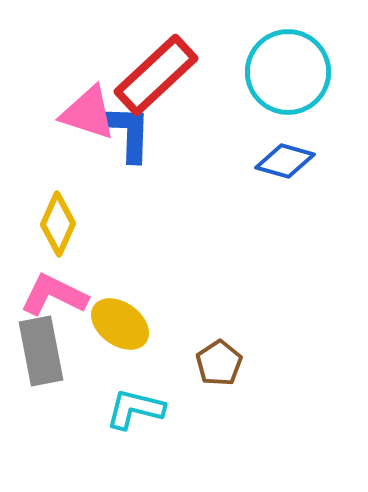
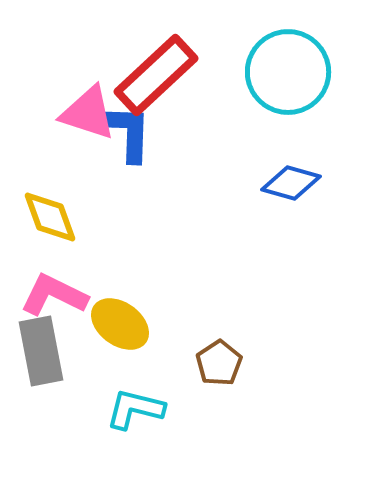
blue diamond: moved 6 px right, 22 px down
yellow diamond: moved 8 px left, 7 px up; rotated 44 degrees counterclockwise
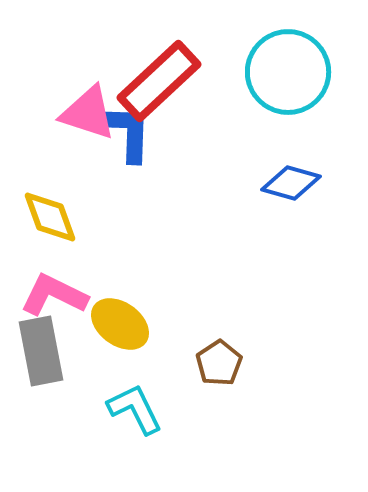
red rectangle: moved 3 px right, 6 px down
cyan L-shape: rotated 50 degrees clockwise
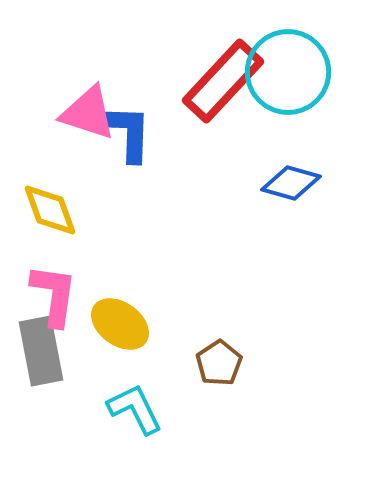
red rectangle: moved 64 px right; rotated 4 degrees counterclockwise
yellow diamond: moved 7 px up
pink L-shape: rotated 72 degrees clockwise
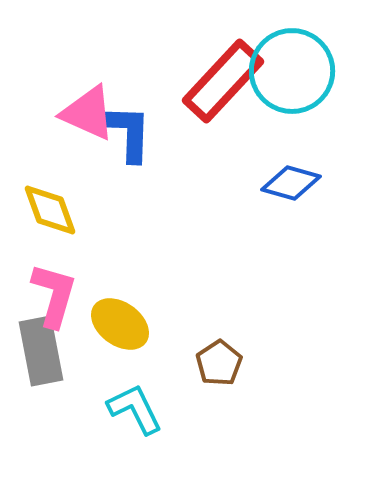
cyan circle: moved 4 px right, 1 px up
pink triangle: rotated 6 degrees clockwise
pink L-shape: rotated 8 degrees clockwise
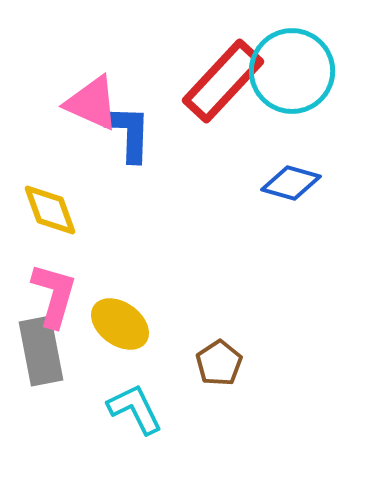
pink triangle: moved 4 px right, 10 px up
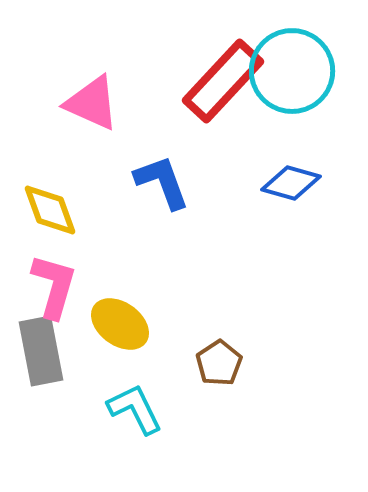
blue L-shape: moved 33 px right, 49 px down; rotated 22 degrees counterclockwise
pink L-shape: moved 9 px up
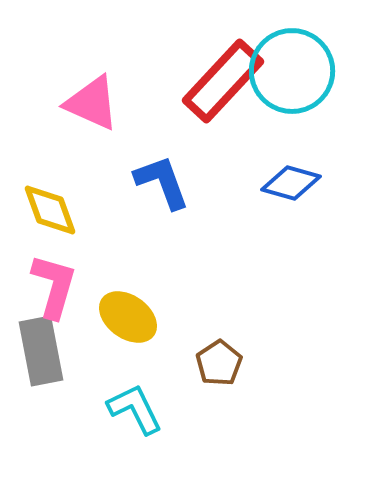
yellow ellipse: moved 8 px right, 7 px up
